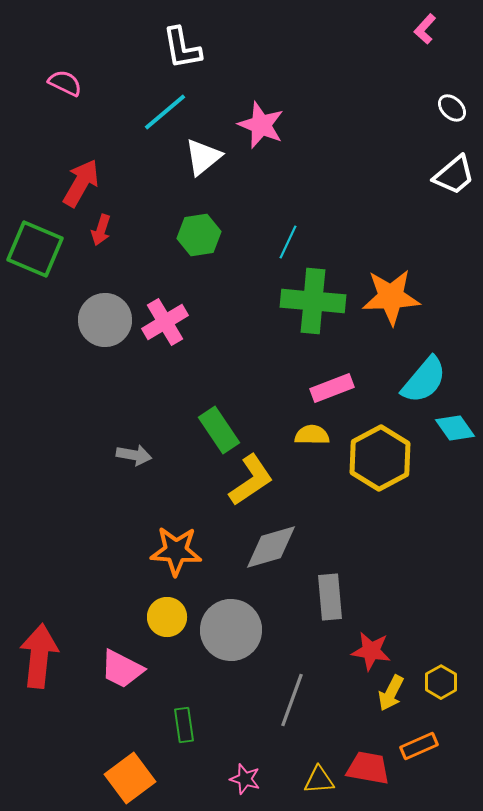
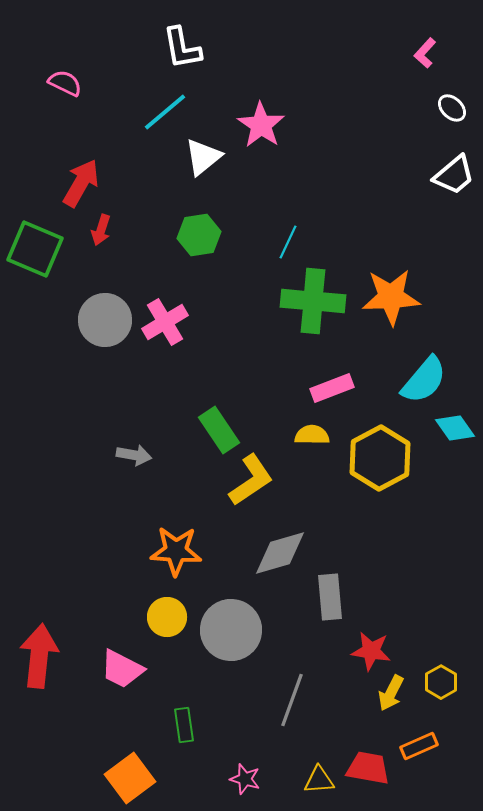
pink L-shape at (425, 29): moved 24 px down
pink star at (261, 125): rotated 12 degrees clockwise
gray diamond at (271, 547): moved 9 px right, 6 px down
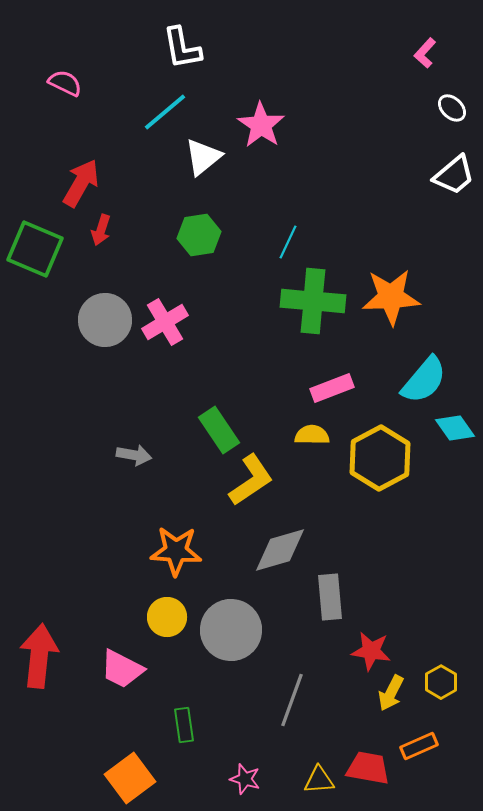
gray diamond at (280, 553): moved 3 px up
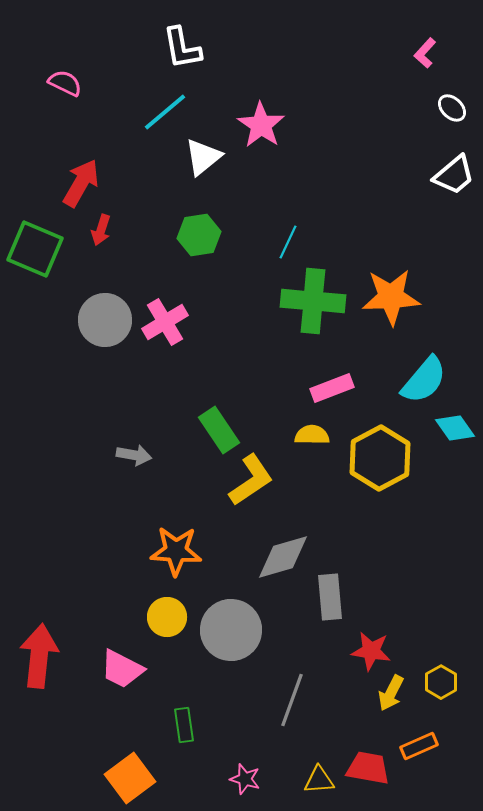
gray diamond at (280, 550): moved 3 px right, 7 px down
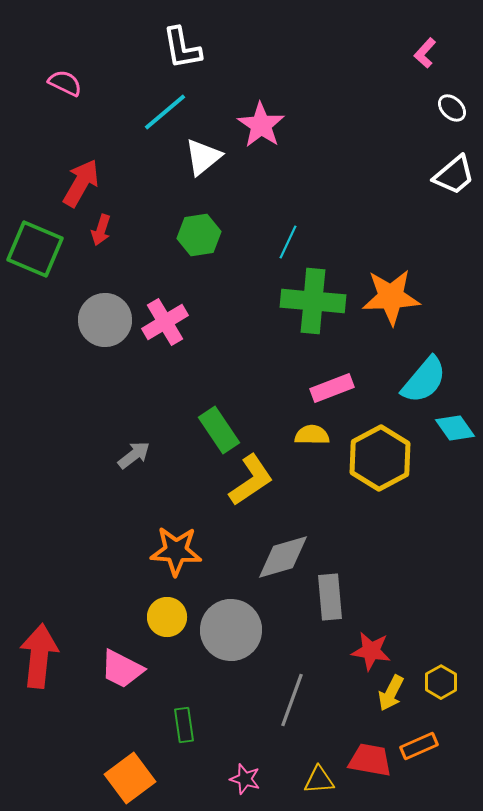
gray arrow at (134, 455): rotated 48 degrees counterclockwise
red trapezoid at (368, 768): moved 2 px right, 8 px up
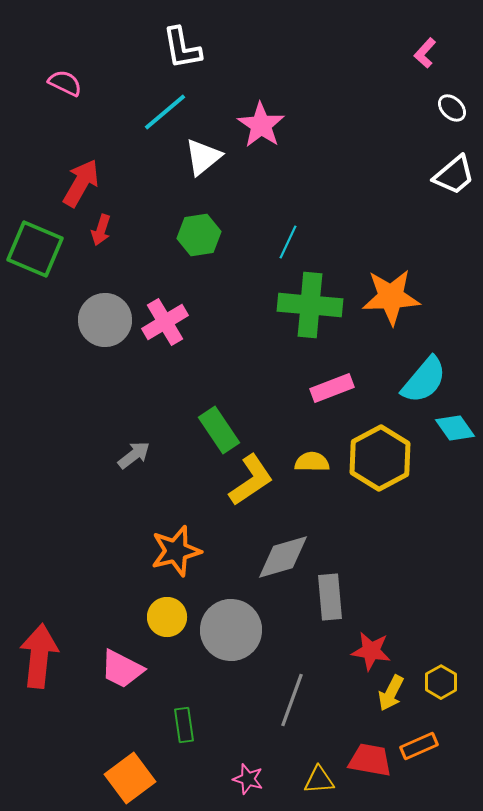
green cross at (313, 301): moved 3 px left, 4 px down
yellow semicircle at (312, 435): moved 27 px down
orange star at (176, 551): rotated 18 degrees counterclockwise
pink star at (245, 779): moved 3 px right
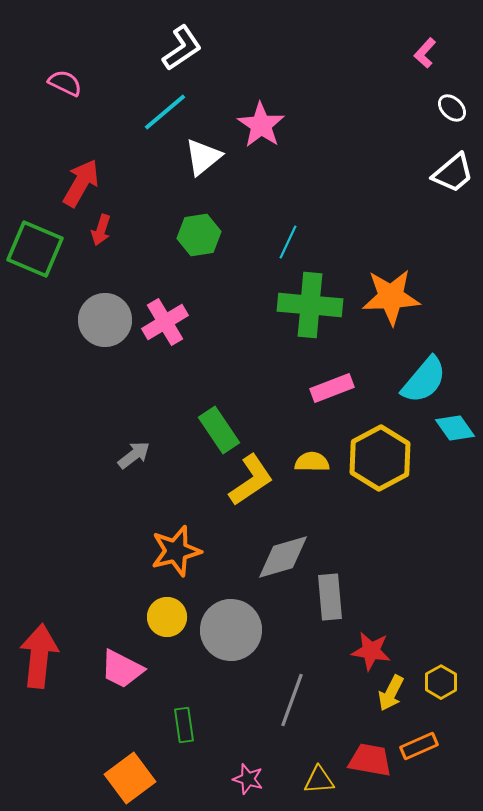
white L-shape at (182, 48): rotated 114 degrees counterclockwise
white trapezoid at (454, 175): moved 1 px left, 2 px up
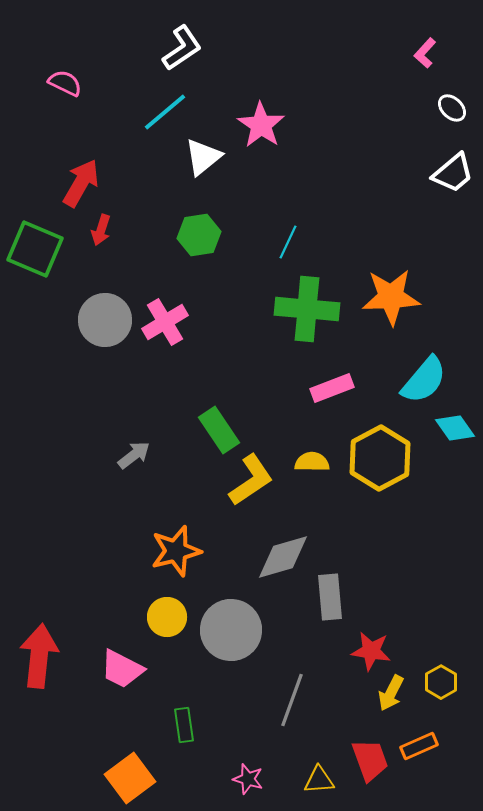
green cross at (310, 305): moved 3 px left, 4 px down
red trapezoid at (370, 760): rotated 60 degrees clockwise
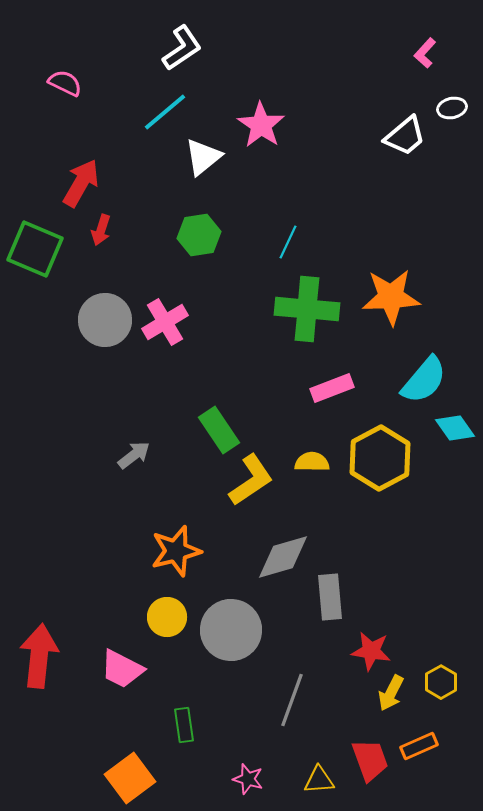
white ellipse at (452, 108): rotated 56 degrees counterclockwise
white trapezoid at (453, 173): moved 48 px left, 37 px up
